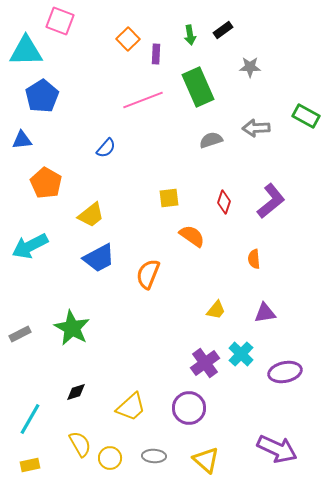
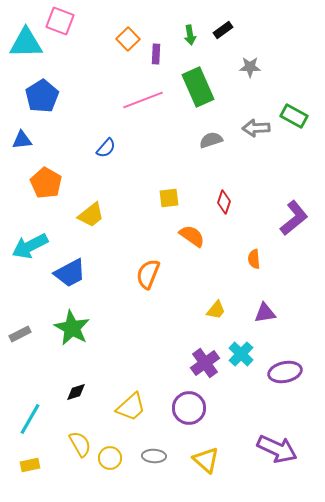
cyan triangle at (26, 51): moved 8 px up
green rectangle at (306, 116): moved 12 px left
purple L-shape at (271, 201): moved 23 px right, 17 px down
blue trapezoid at (99, 258): moved 29 px left, 15 px down
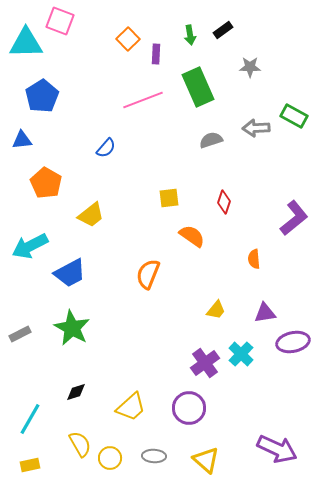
purple ellipse at (285, 372): moved 8 px right, 30 px up
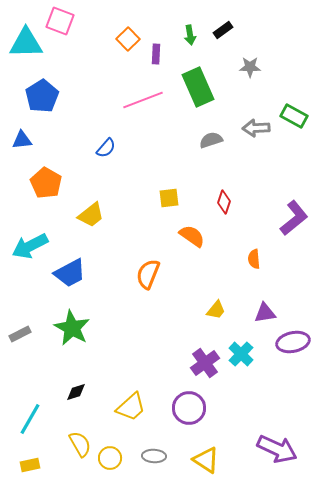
yellow triangle at (206, 460): rotated 8 degrees counterclockwise
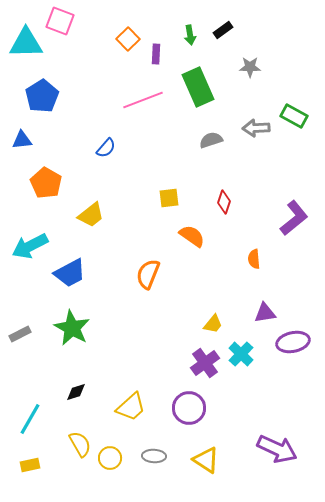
yellow trapezoid at (216, 310): moved 3 px left, 14 px down
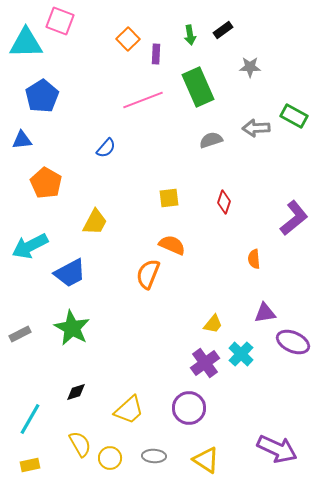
yellow trapezoid at (91, 215): moved 4 px right, 7 px down; rotated 24 degrees counterclockwise
orange semicircle at (192, 236): moved 20 px left, 9 px down; rotated 12 degrees counterclockwise
purple ellipse at (293, 342): rotated 36 degrees clockwise
yellow trapezoid at (131, 407): moved 2 px left, 3 px down
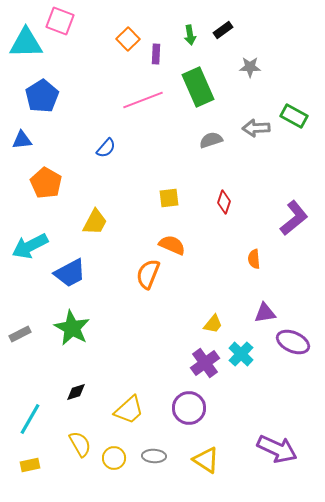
yellow circle at (110, 458): moved 4 px right
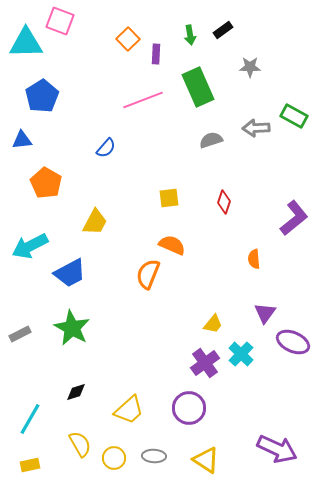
purple triangle at (265, 313): rotated 45 degrees counterclockwise
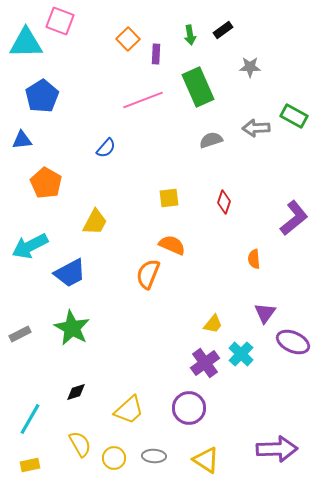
purple arrow at (277, 449): rotated 27 degrees counterclockwise
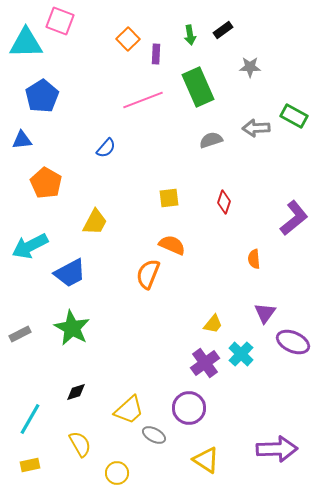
gray ellipse at (154, 456): moved 21 px up; rotated 25 degrees clockwise
yellow circle at (114, 458): moved 3 px right, 15 px down
